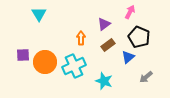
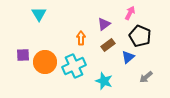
pink arrow: moved 1 px down
black pentagon: moved 1 px right, 1 px up
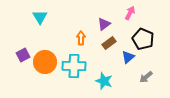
cyan triangle: moved 1 px right, 3 px down
black pentagon: moved 3 px right, 3 px down
brown rectangle: moved 1 px right, 2 px up
purple square: rotated 24 degrees counterclockwise
cyan cross: rotated 25 degrees clockwise
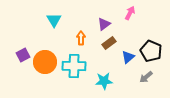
cyan triangle: moved 14 px right, 3 px down
black pentagon: moved 8 px right, 12 px down
cyan star: rotated 24 degrees counterclockwise
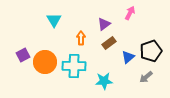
black pentagon: rotated 30 degrees clockwise
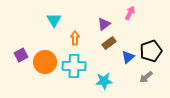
orange arrow: moved 6 px left
purple square: moved 2 px left
